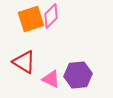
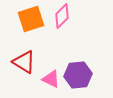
pink diamond: moved 11 px right
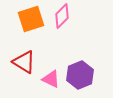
purple hexagon: moved 2 px right; rotated 16 degrees counterclockwise
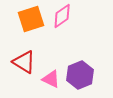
pink diamond: rotated 10 degrees clockwise
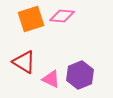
pink diamond: rotated 40 degrees clockwise
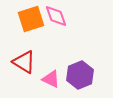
pink diamond: moved 6 px left; rotated 65 degrees clockwise
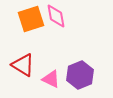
pink diamond: rotated 10 degrees clockwise
red triangle: moved 1 px left, 3 px down
